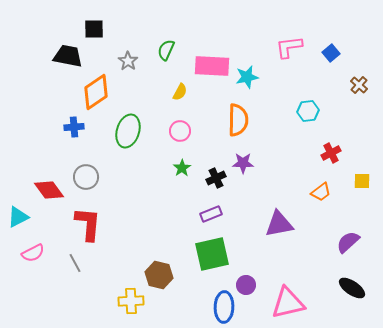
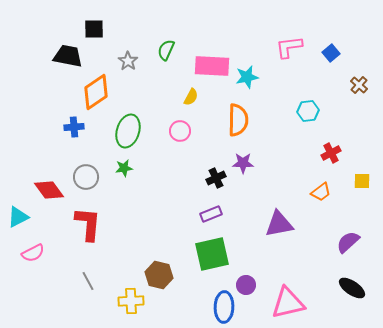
yellow semicircle: moved 11 px right, 5 px down
green star: moved 58 px left; rotated 24 degrees clockwise
gray line: moved 13 px right, 18 px down
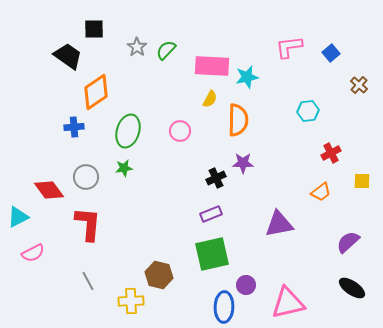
green semicircle: rotated 20 degrees clockwise
black trapezoid: rotated 24 degrees clockwise
gray star: moved 9 px right, 14 px up
yellow semicircle: moved 19 px right, 2 px down
